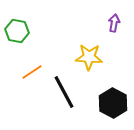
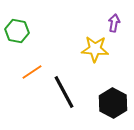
yellow star: moved 6 px right, 8 px up
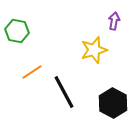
purple arrow: moved 2 px up
yellow star: moved 1 px left, 1 px down; rotated 20 degrees counterclockwise
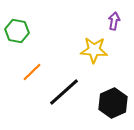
yellow star: rotated 20 degrees clockwise
orange line: rotated 10 degrees counterclockwise
black line: rotated 76 degrees clockwise
black hexagon: rotated 8 degrees clockwise
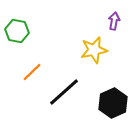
yellow star: rotated 16 degrees counterclockwise
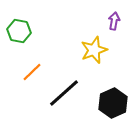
green hexagon: moved 2 px right
yellow star: rotated 8 degrees counterclockwise
black line: moved 1 px down
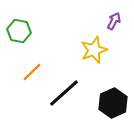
purple arrow: rotated 18 degrees clockwise
